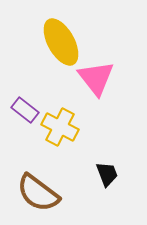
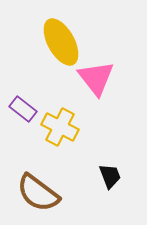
purple rectangle: moved 2 px left, 1 px up
black trapezoid: moved 3 px right, 2 px down
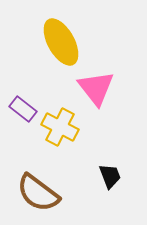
pink triangle: moved 10 px down
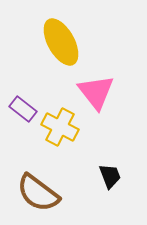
pink triangle: moved 4 px down
